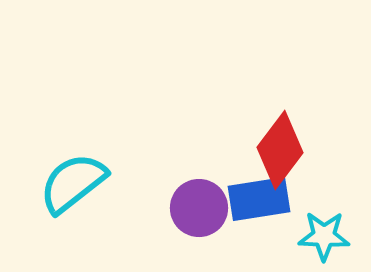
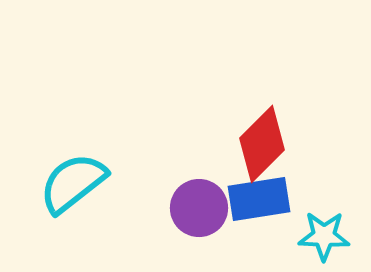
red diamond: moved 18 px left, 6 px up; rotated 8 degrees clockwise
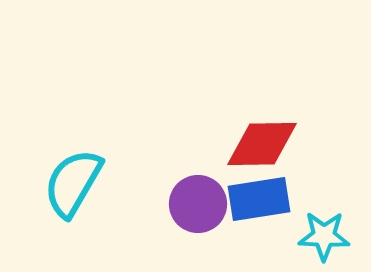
red diamond: rotated 44 degrees clockwise
cyan semicircle: rotated 22 degrees counterclockwise
purple circle: moved 1 px left, 4 px up
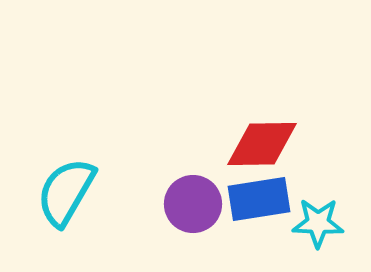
cyan semicircle: moved 7 px left, 9 px down
purple circle: moved 5 px left
cyan star: moved 6 px left, 13 px up
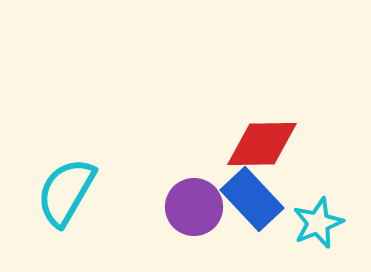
blue rectangle: moved 7 px left; rotated 56 degrees clockwise
purple circle: moved 1 px right, 3 px down
cyan star: rotated 24 degrees counterclockwise
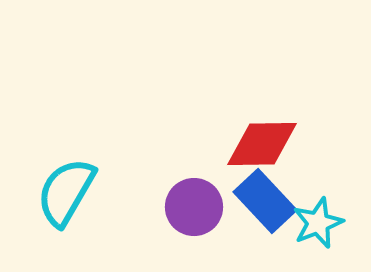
blue rectangle: moved 13 px right, 2 px down
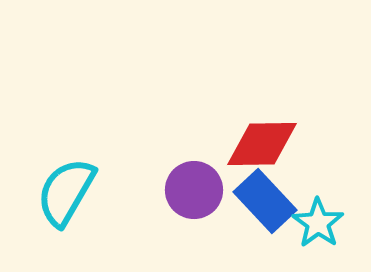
purple circle: moved 17 px up
cyan star: rotated 15 degrees counterclockwise
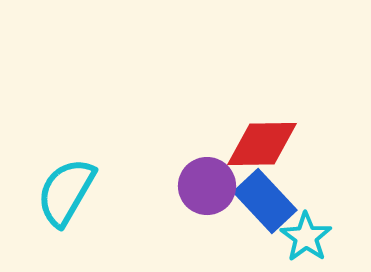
purple circle: moved 13 px right, 4 px up
cyan star: moved 12 px left, 14 px down
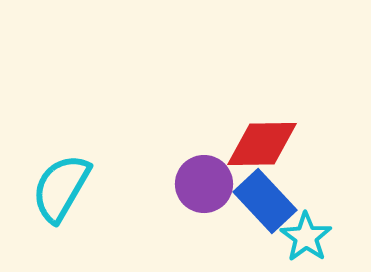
purple circle: moved 3 px left, 2 px up
cyan semicircle: moved 5 px left, 4 px up
